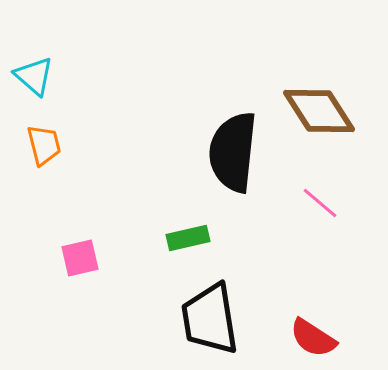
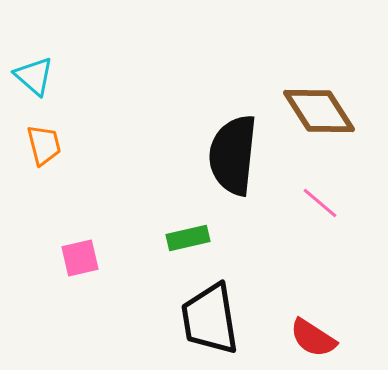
black semicircle: moved 3 px down
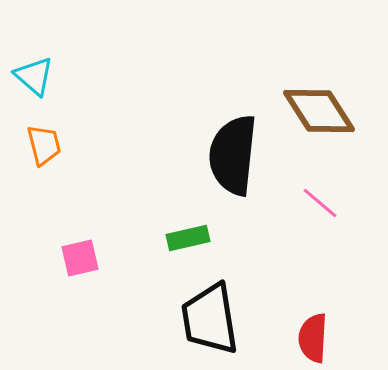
red semicircle: rotated 60 degrees clockwise
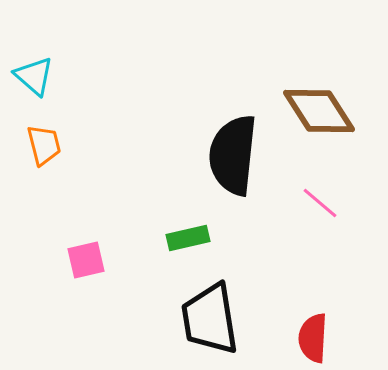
pink square: moved 6 px right, 2 px down
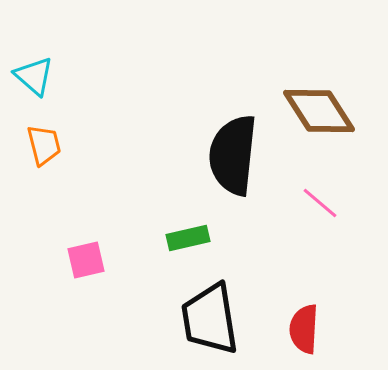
red semicircle: moved 9 px left, 9 px up
